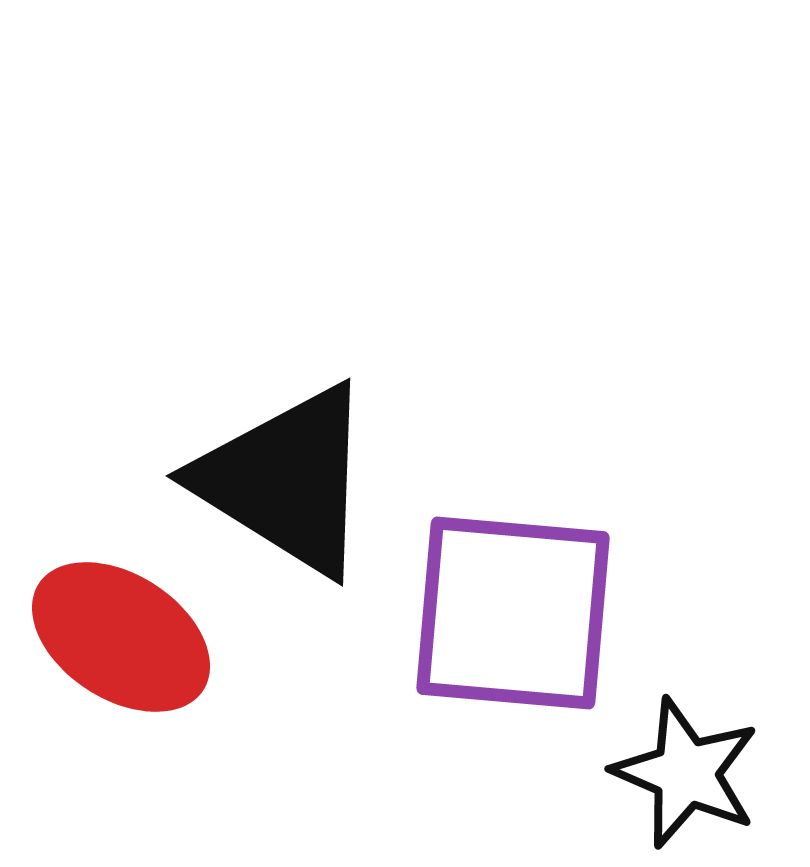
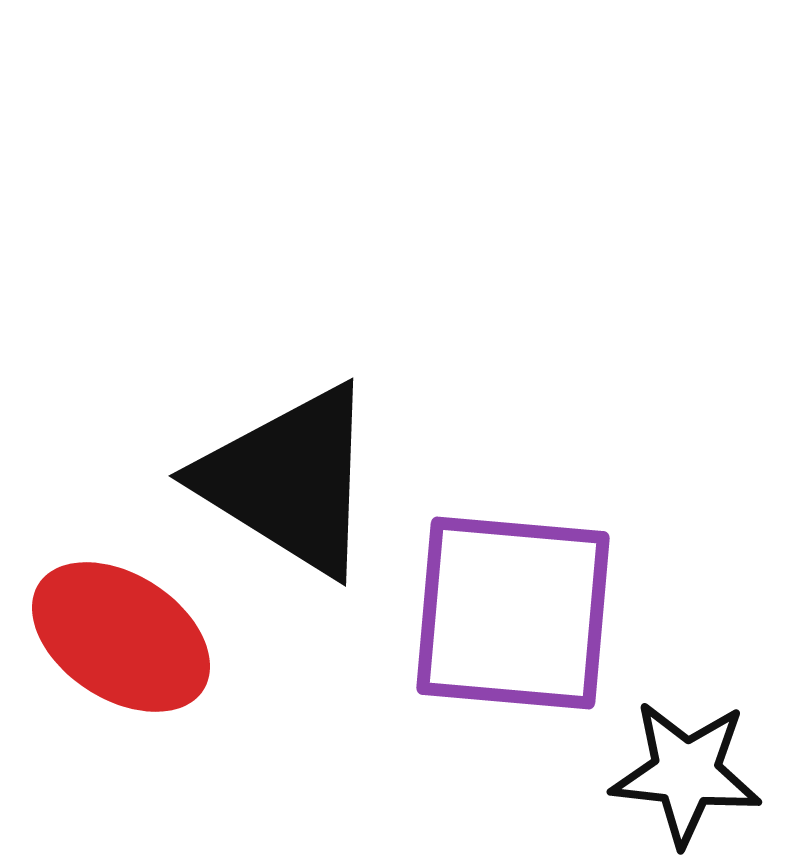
black triangle: moved 3 px right
black star: rotated 17 degrees counterclockwise
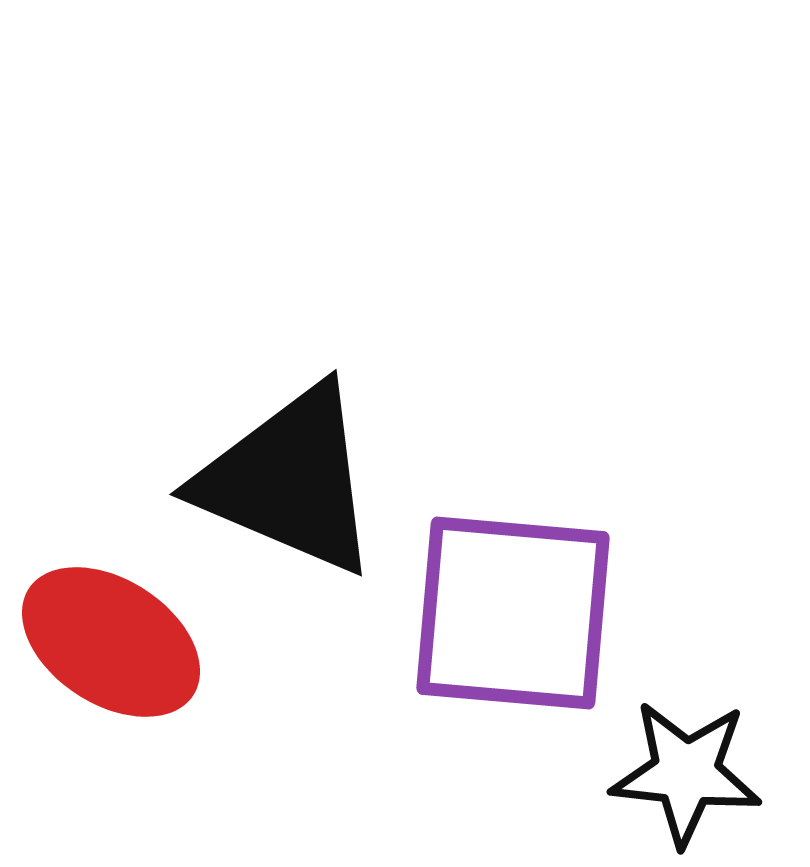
black triangle: rotated 9 degrees counterclockwise
red ellipse: moved 10 px left, 5 px down
